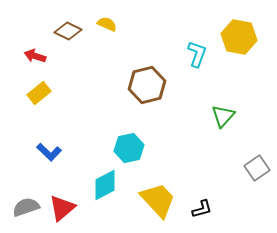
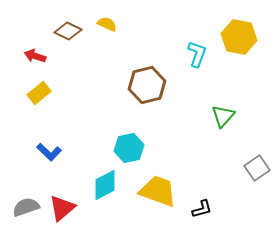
yellow trapezoid: moved 9 px up; rotated 27 degrees counterclockwise
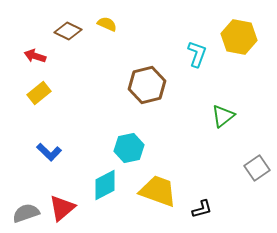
green triangle: rotated 10 degrees clockwise
gray semicircle: moved 6 px down
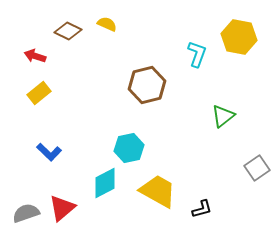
cyan diamond: moved 2 px up
yellow trapezoid: rotated 9 degrees clockwise
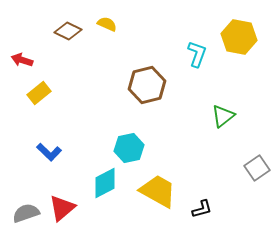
red arrow: moved 13 px left, 4 px down
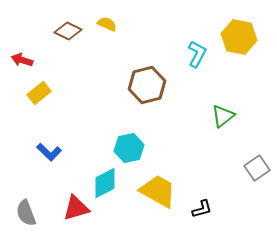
cyan L-shape: rotated 8 degrees clockwise
red triangle: moved 14 px right; rotated 24 degrees clockwise
gray semicircle: rotated 92 degrees counterclockwise
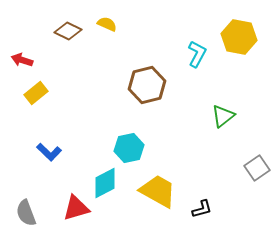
yellow rectangle: moved 3 px left
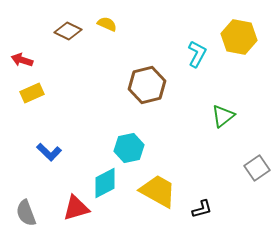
yellow rectangle: moved 4 px left; rotated 15 degrees clockwise
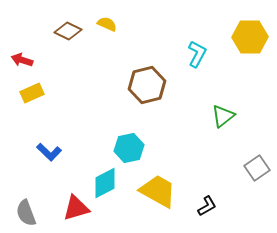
yellow hexagon: moved 11 px right; rotated 12 degrees counterclockwise
black L-shape: moved 5 px right, 3 px up; rotated 15 degrees counterclockwise
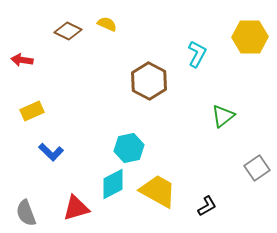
red arrow: rotated 10 degrees counterclockwise
brown hexagon: moved 2 px right, 4 px up; rotated 18 degrees counterclockwise
yellow rectangle: moved 18 px down
blue L-shape: moved 2 px right
cyan diamond: moved 8 px right, 1 px down
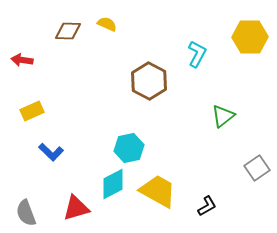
brown diamond: rotated 24 degrees counterclockwise
